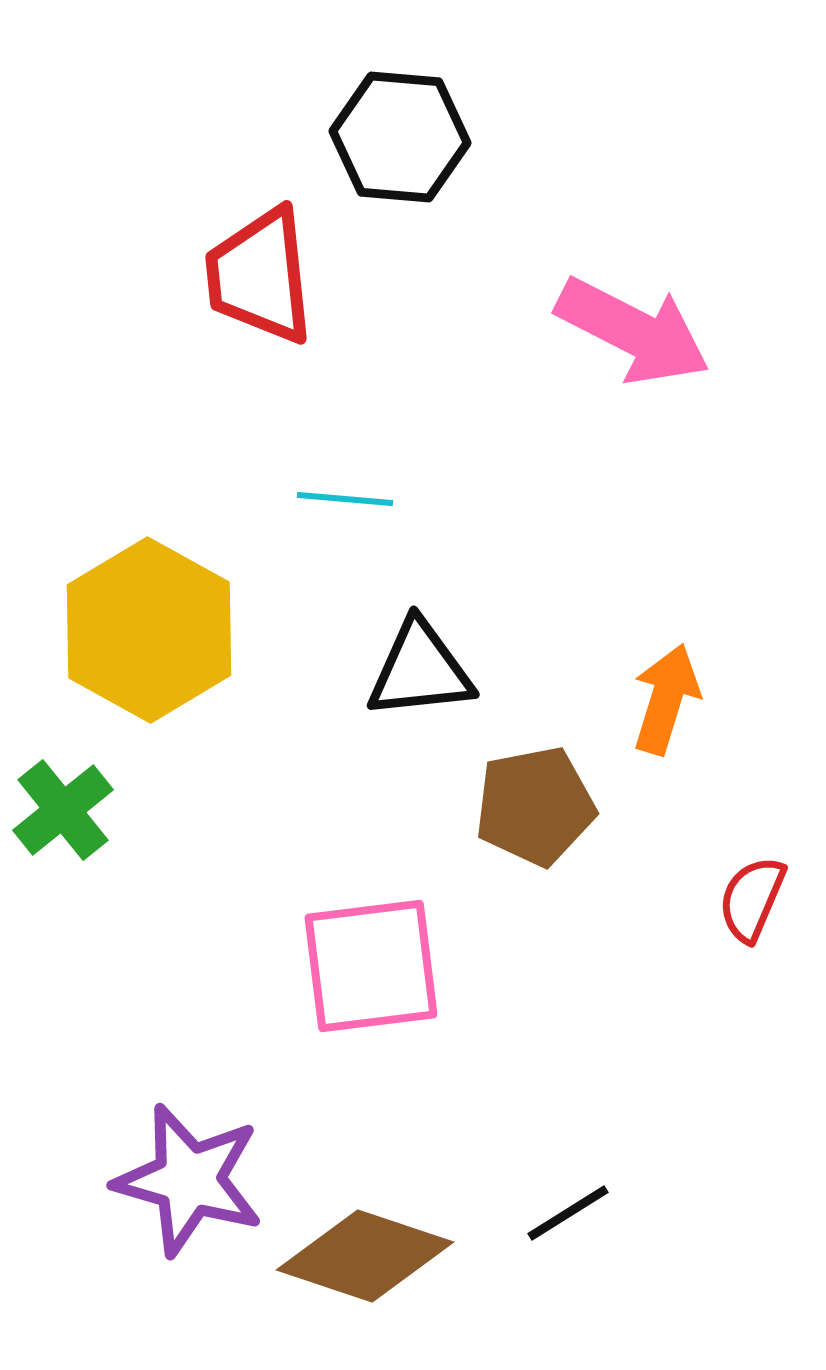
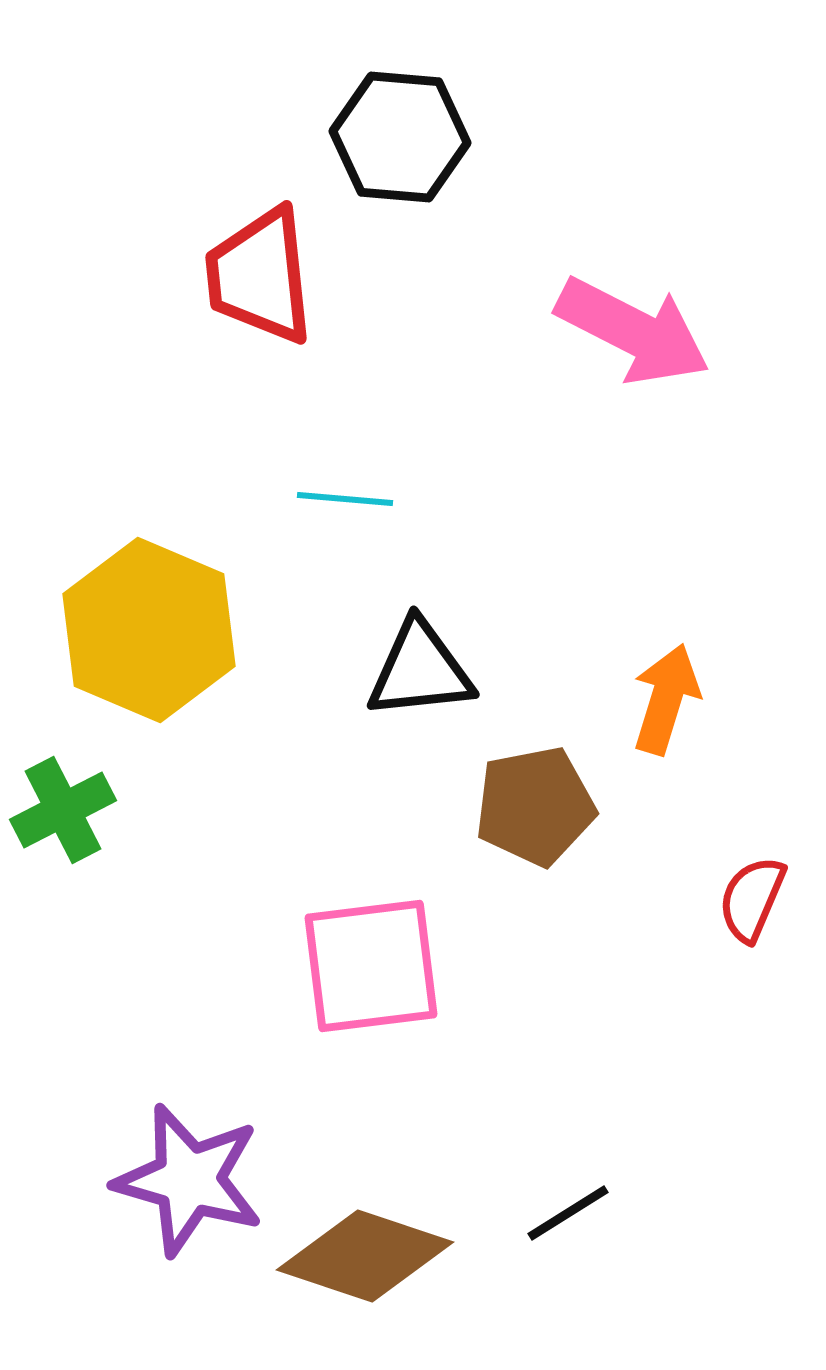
yellow hexagon: rotated 6 degrees counterclockwise
green cross: rotated 12 degrees clockwise
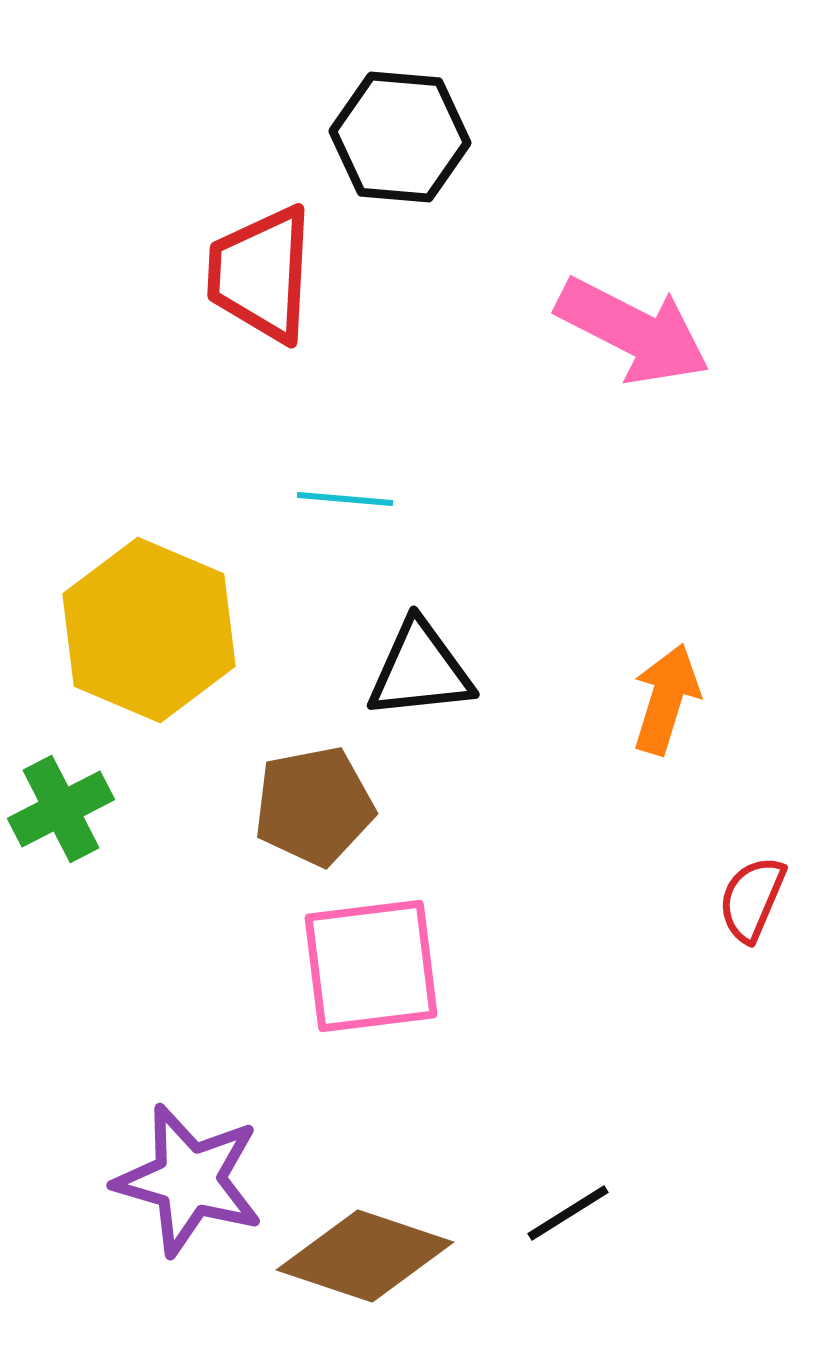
red trapezoid: moved 1 px right, 2 px up; rotated 9 degrees clockwise
brown pentagon: moved 221 px left
green cross: moved 2 px left, 1 px up
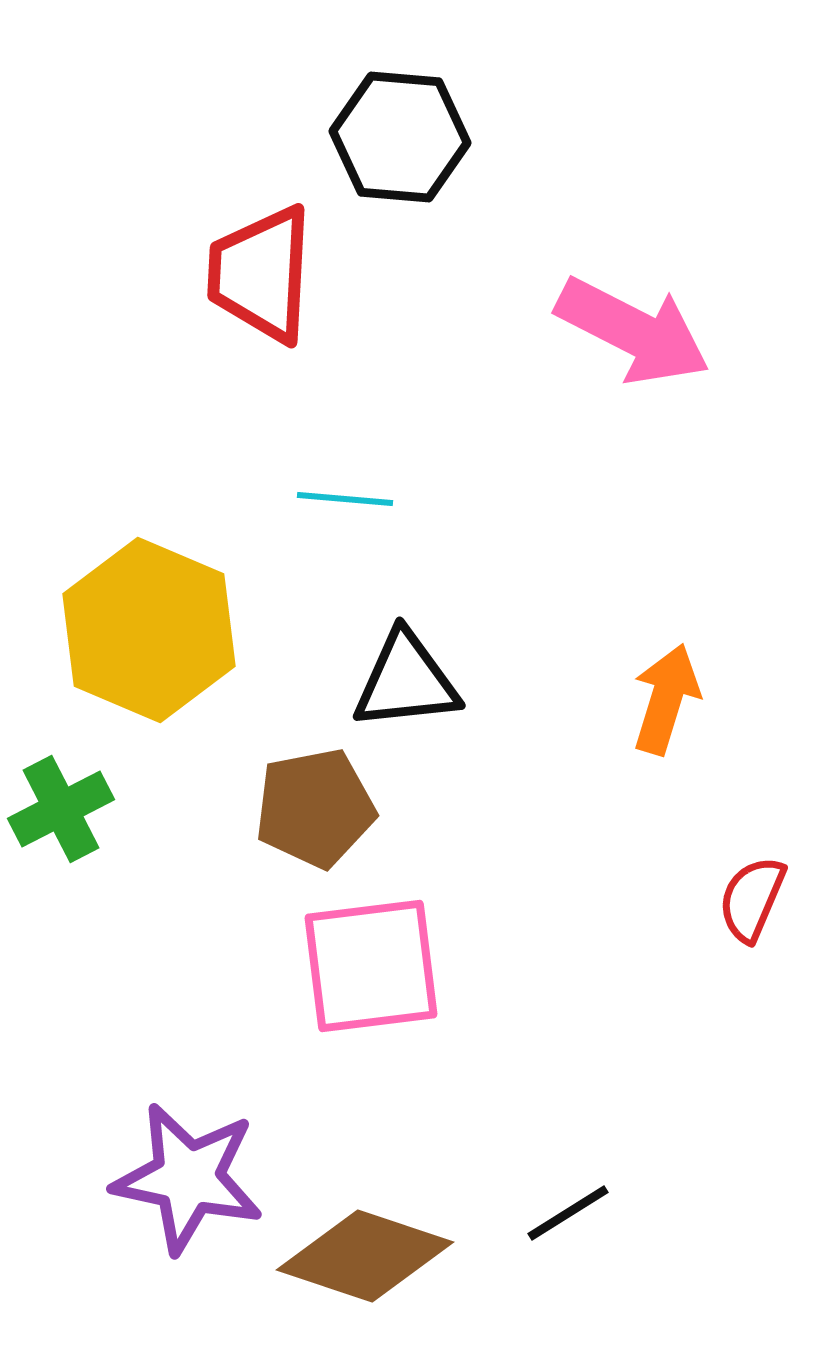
black triangle: moved 14 px left, 11 px down
brown pentagon: moved 1 px right, 2 px down
purple star: moved 1 px left, 2 px up; rotated 4 degrees counterclockwise
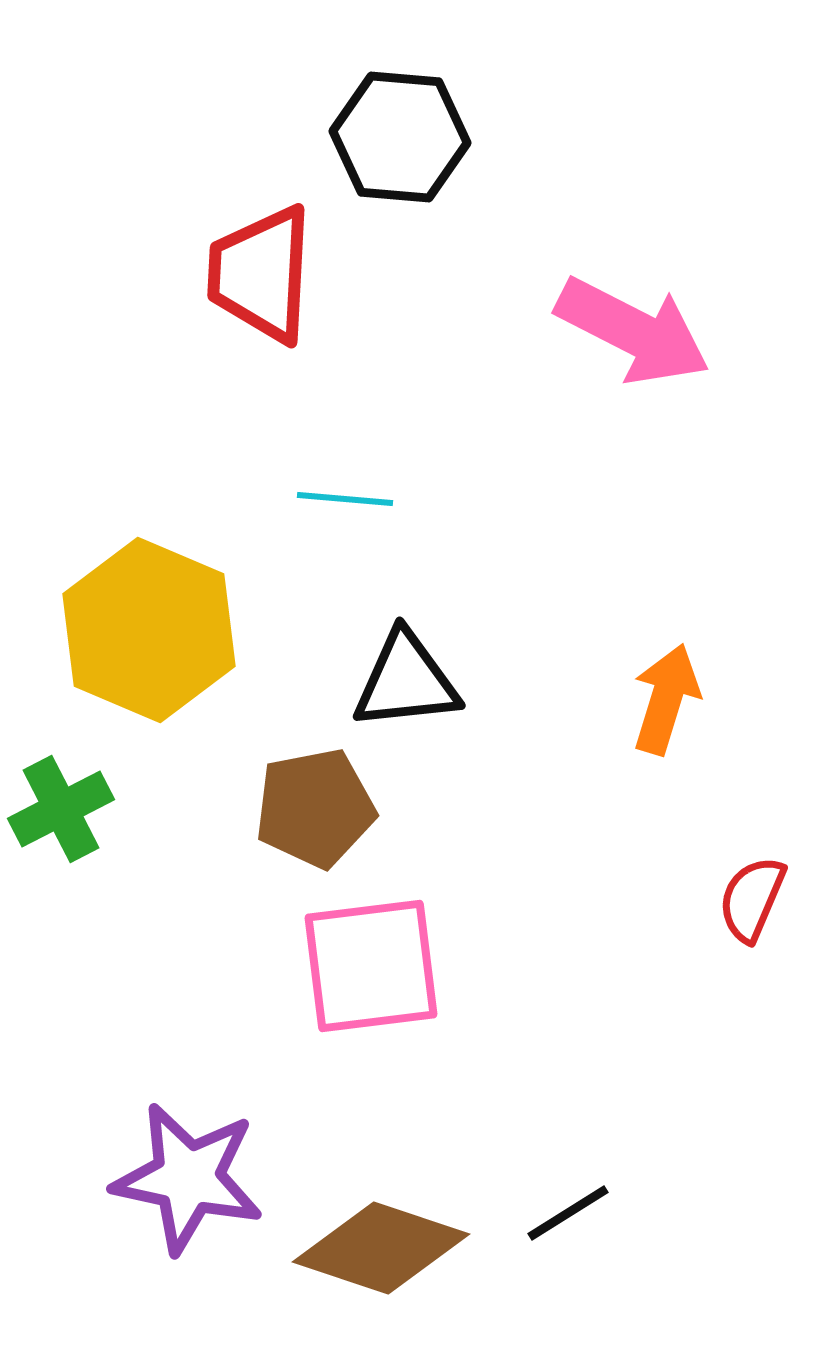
brown diamond: moved 16 px right, 8 px up
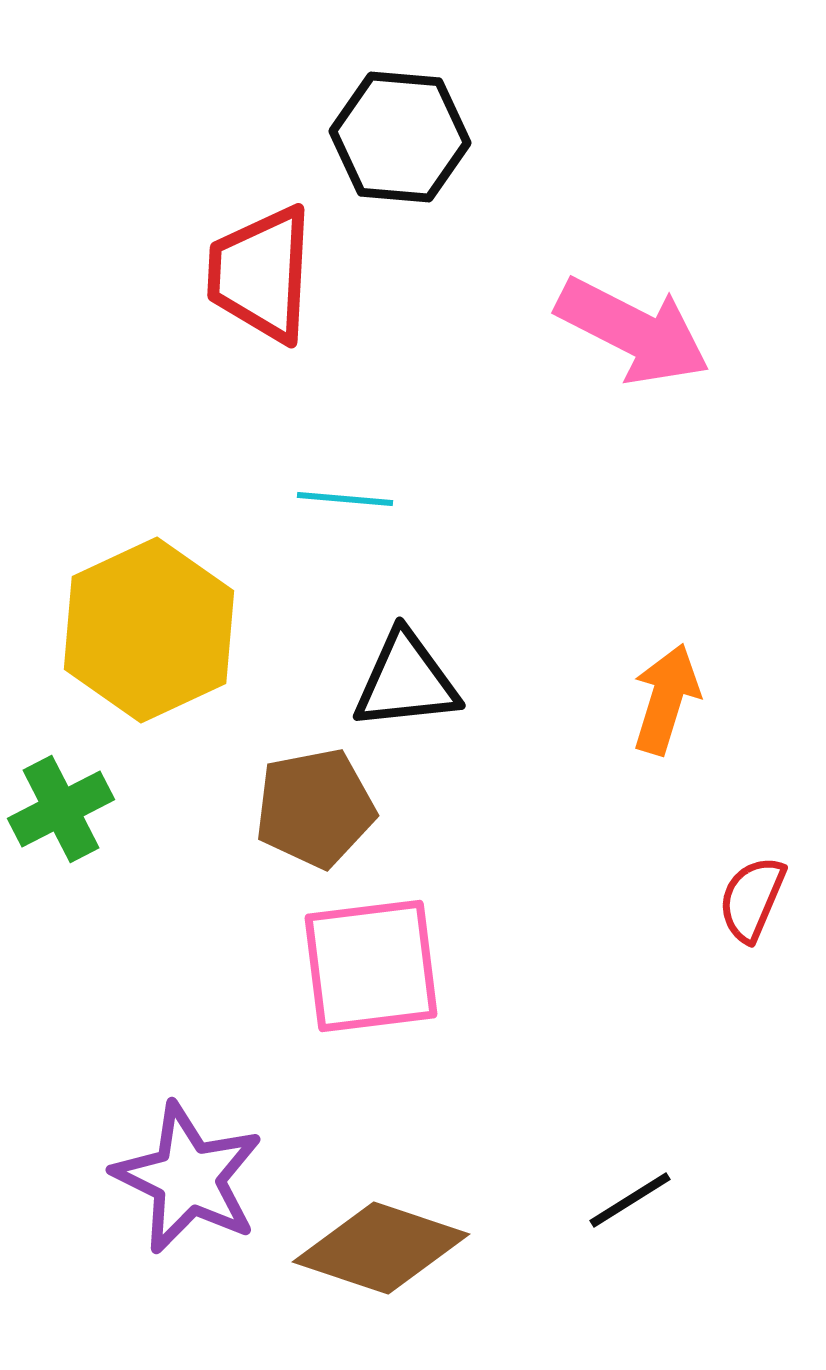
yellow hexagon: rotated 12 degrees clockwise
purple star: rotated 14 degrees clockwise
black line: moved 62 px right, 13 px up
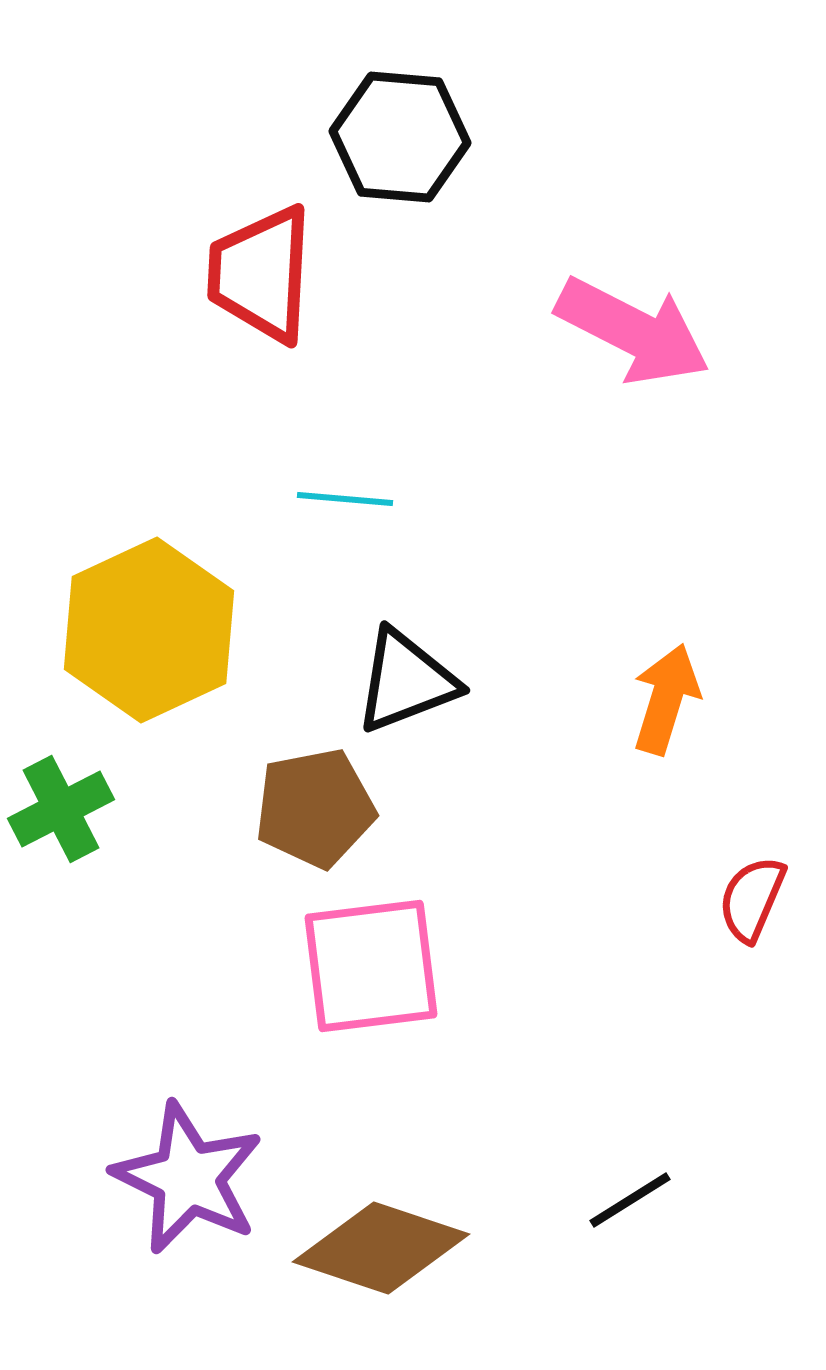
black triangle: rotated 15 degrees counterclockwise
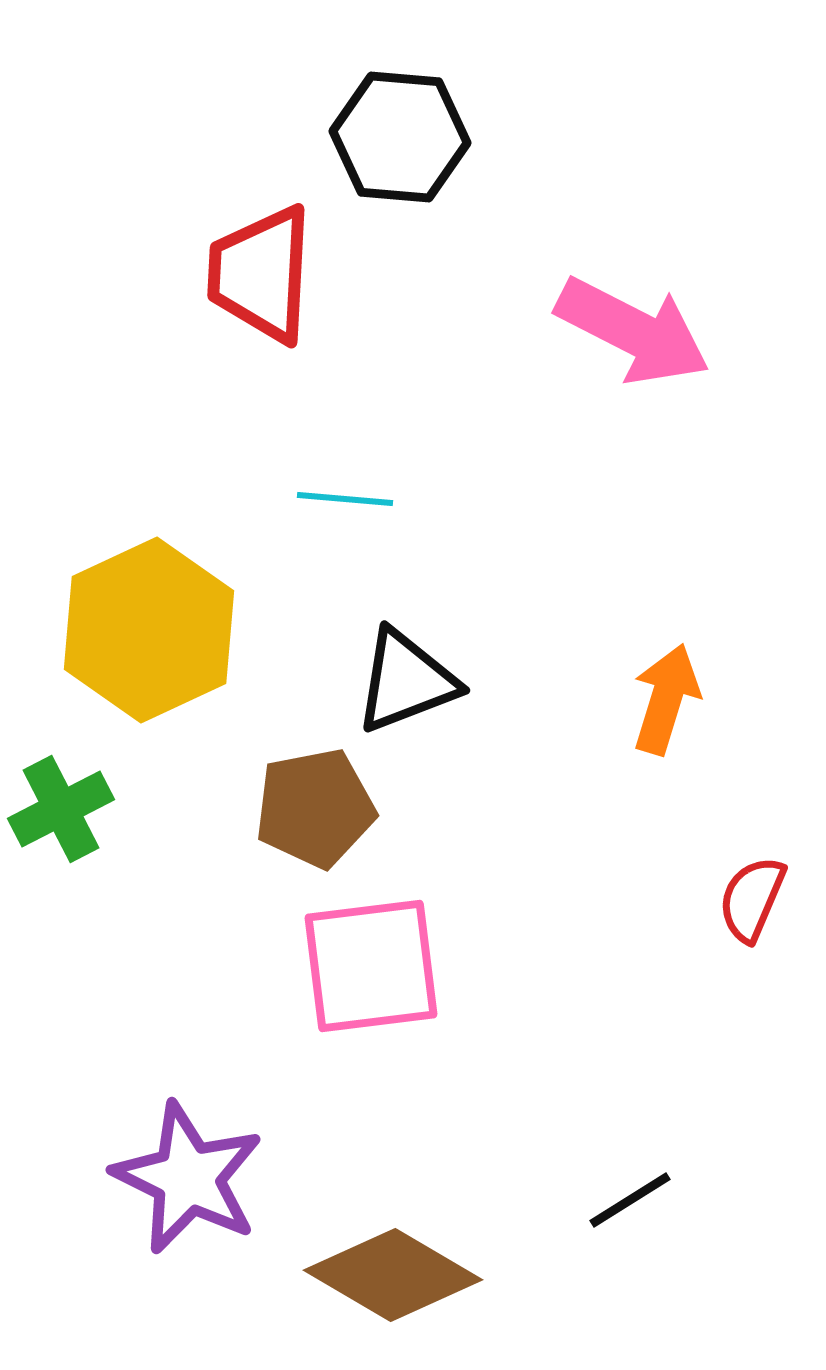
brown diamond: moved 12 px right, 27 px down; rotated 12 degrees clockwise
